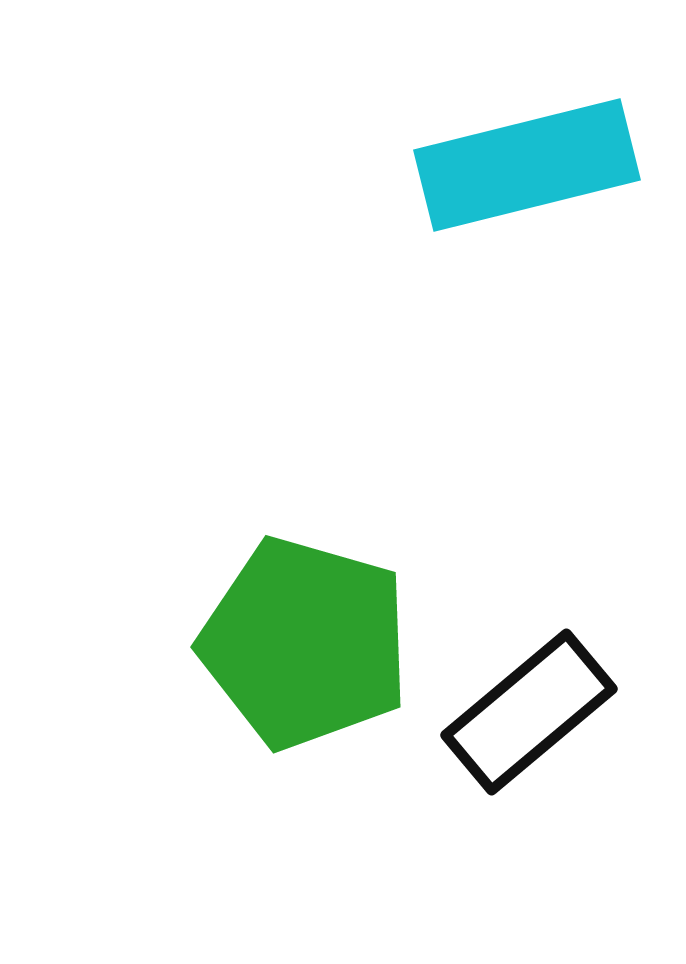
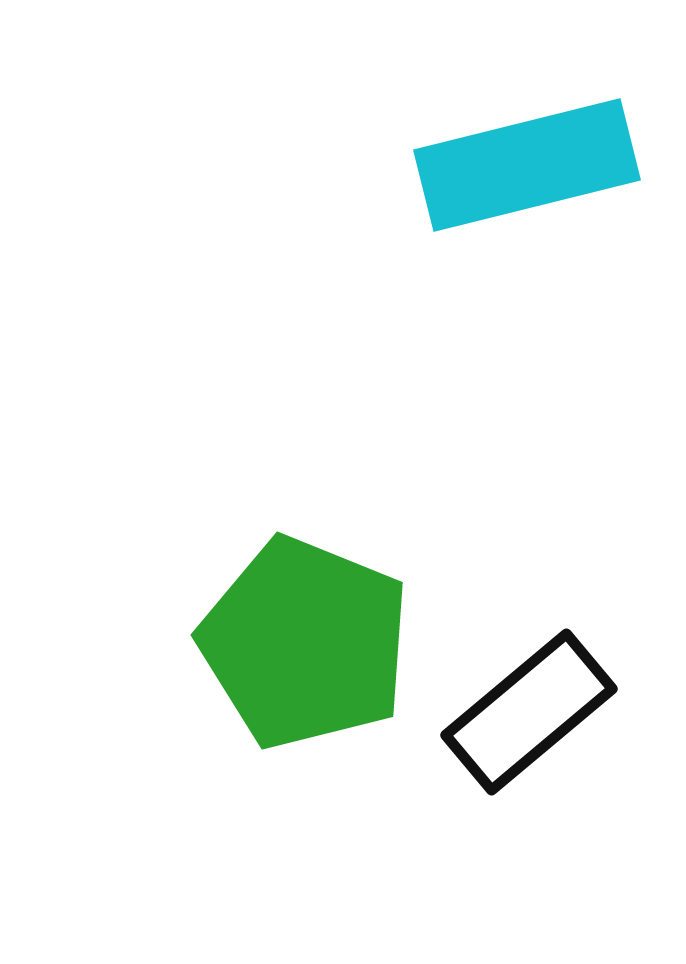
green pentagon: rotated 6 degrees clockwise
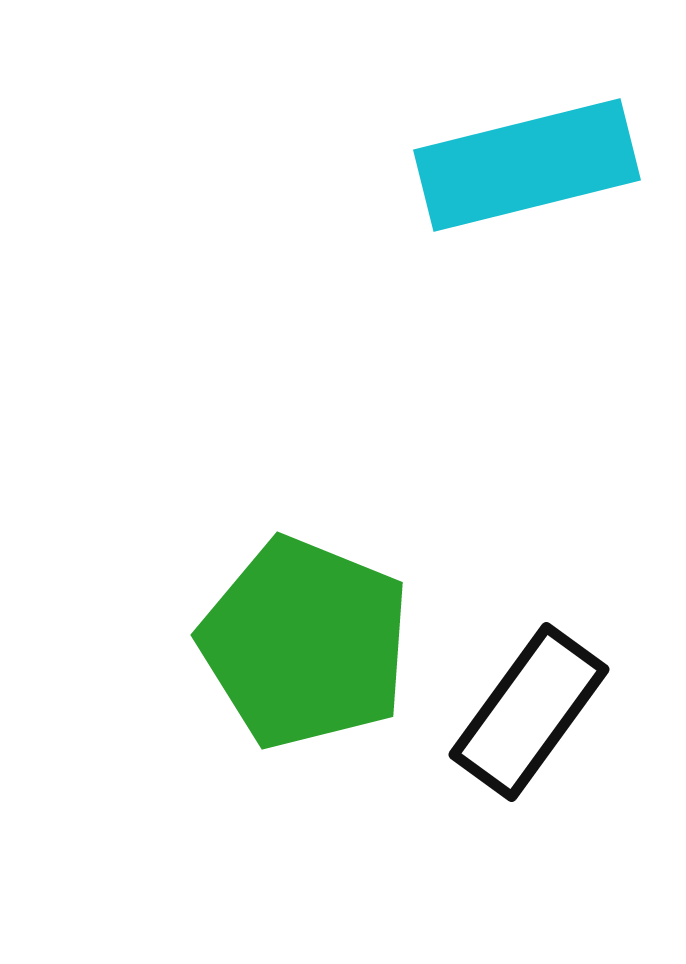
black rectangle: rotated 14 degrees counterclockwise
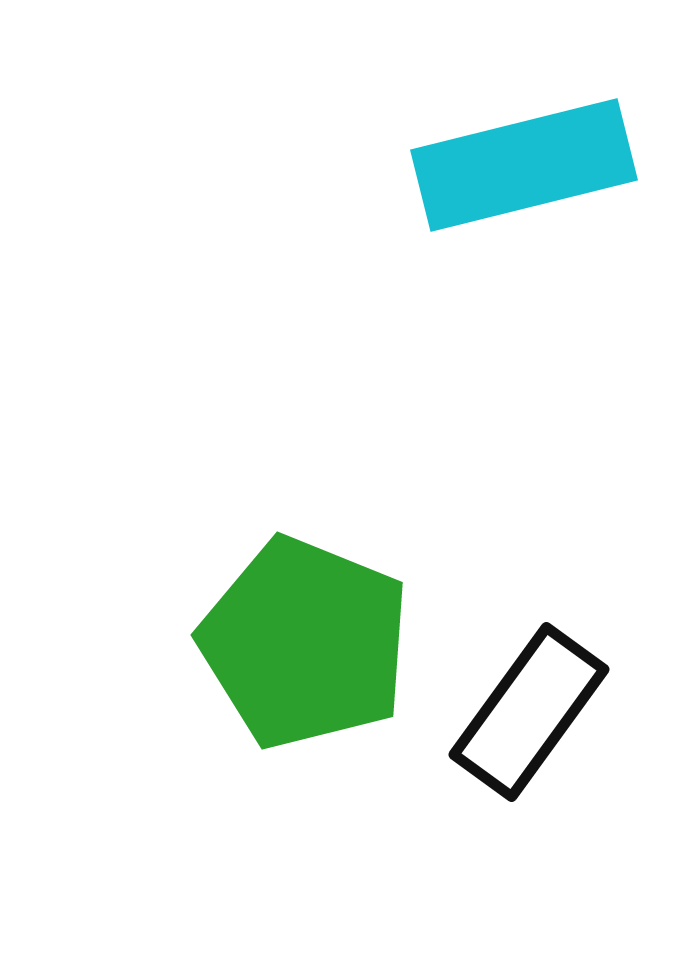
cyan rectangle: moved 3 px left
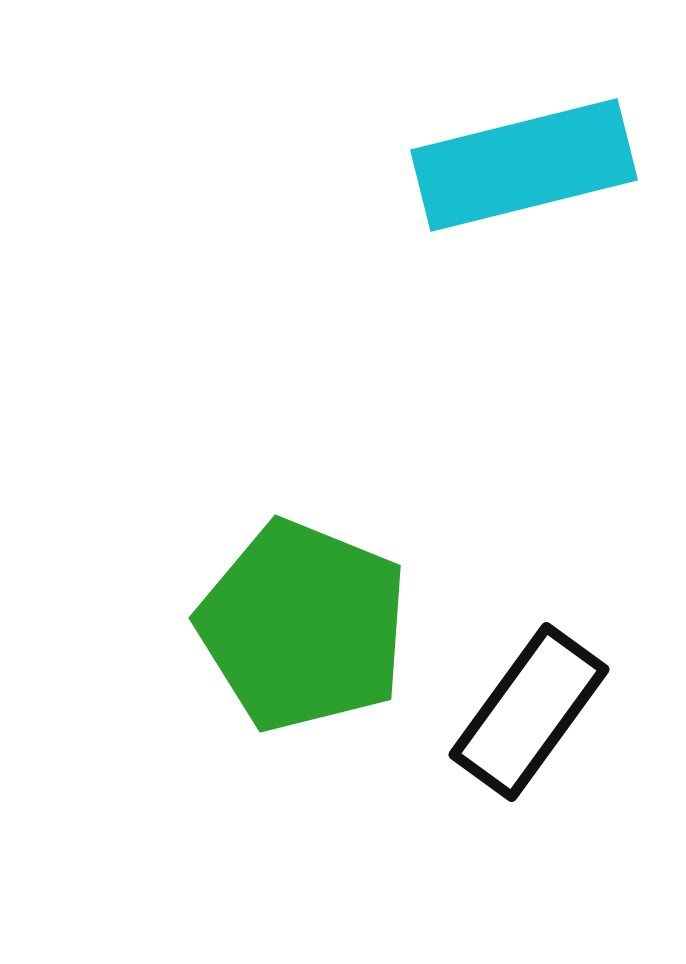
green pentagon: moved 2 px left, 17 px up
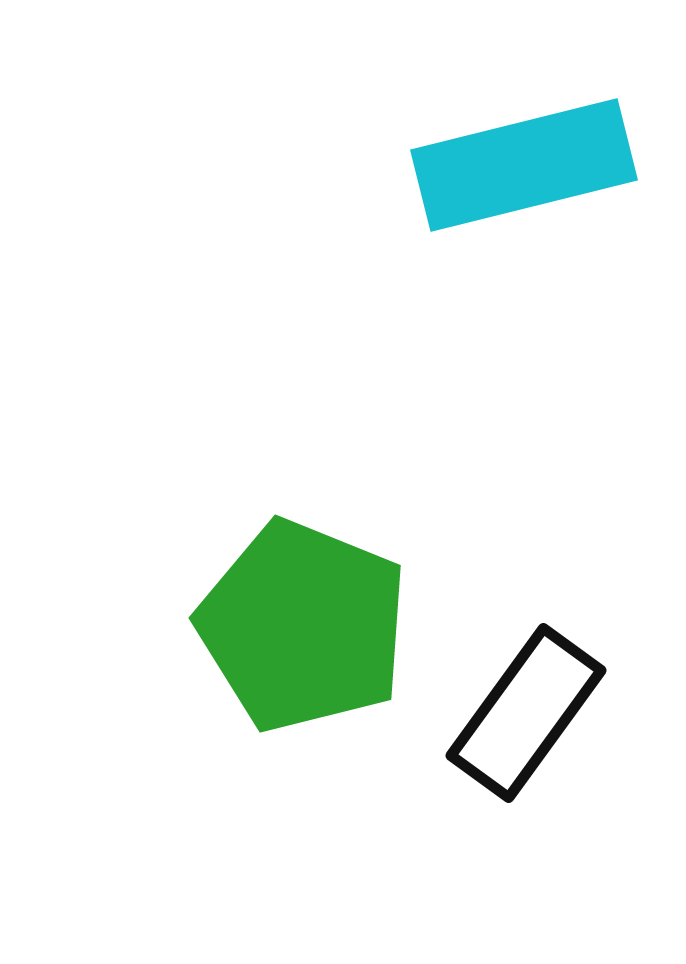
black rectangle: moved 3 px left, 1 px down
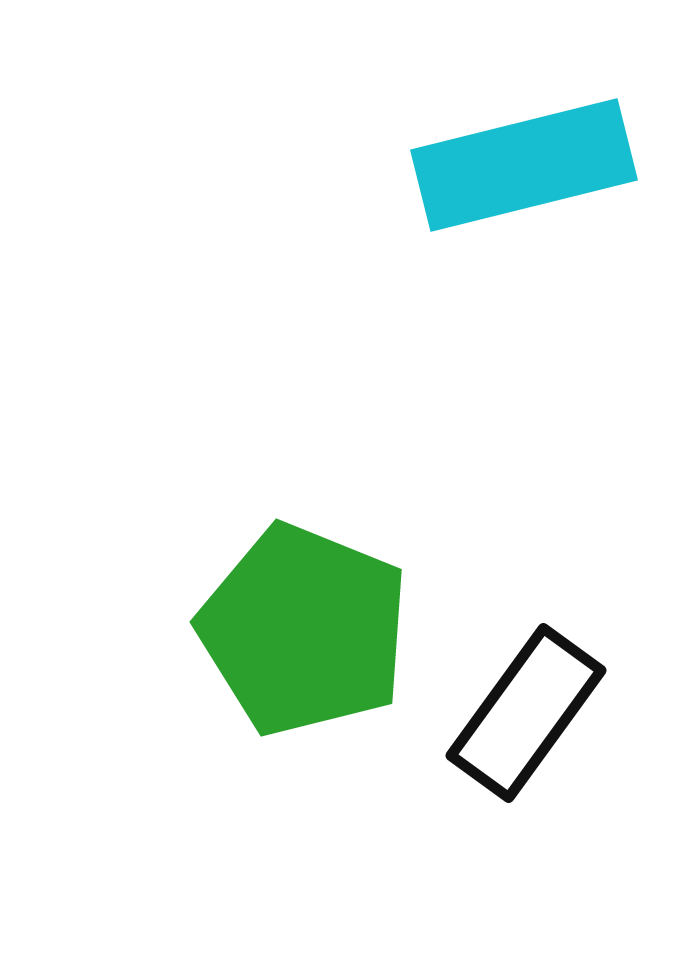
green pentagon: moved 1 px right, 4 px down
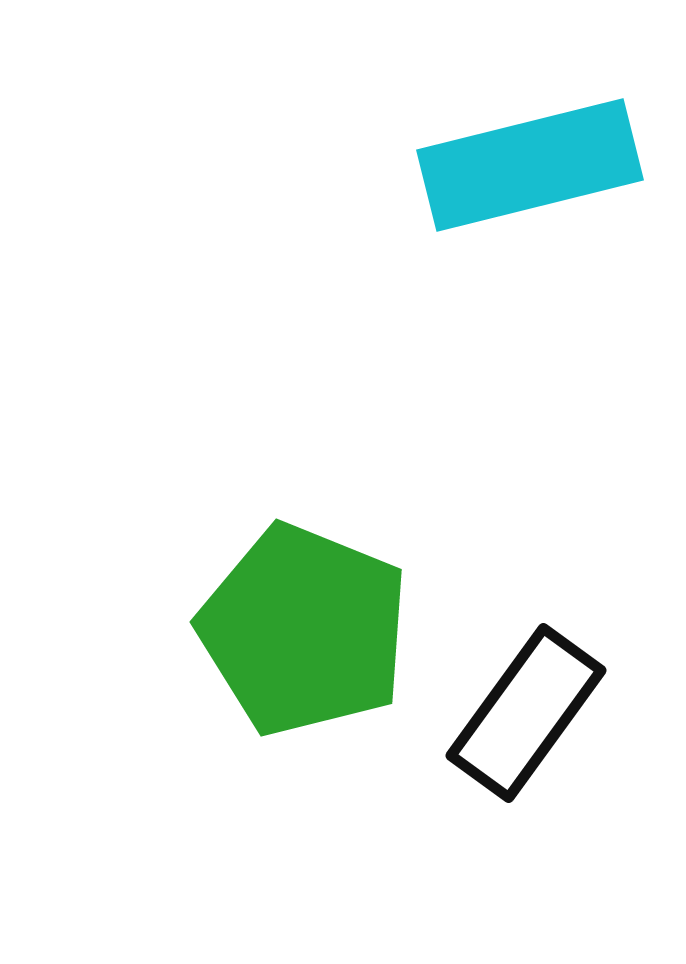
cyan rectangle: moved 6 px right
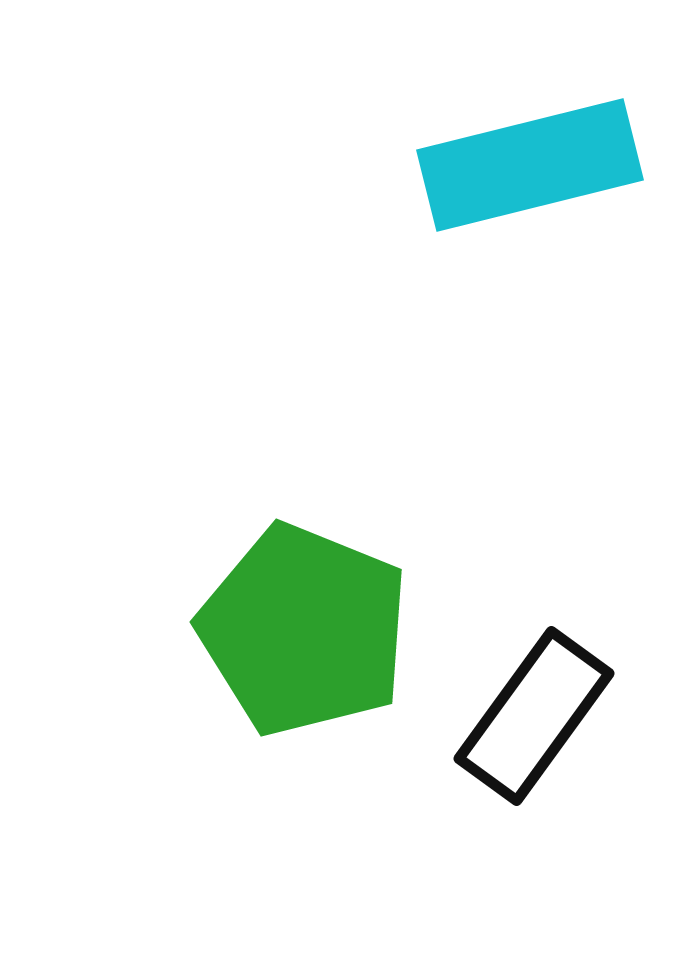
black rectangle: moved 8 px right, 3 px down
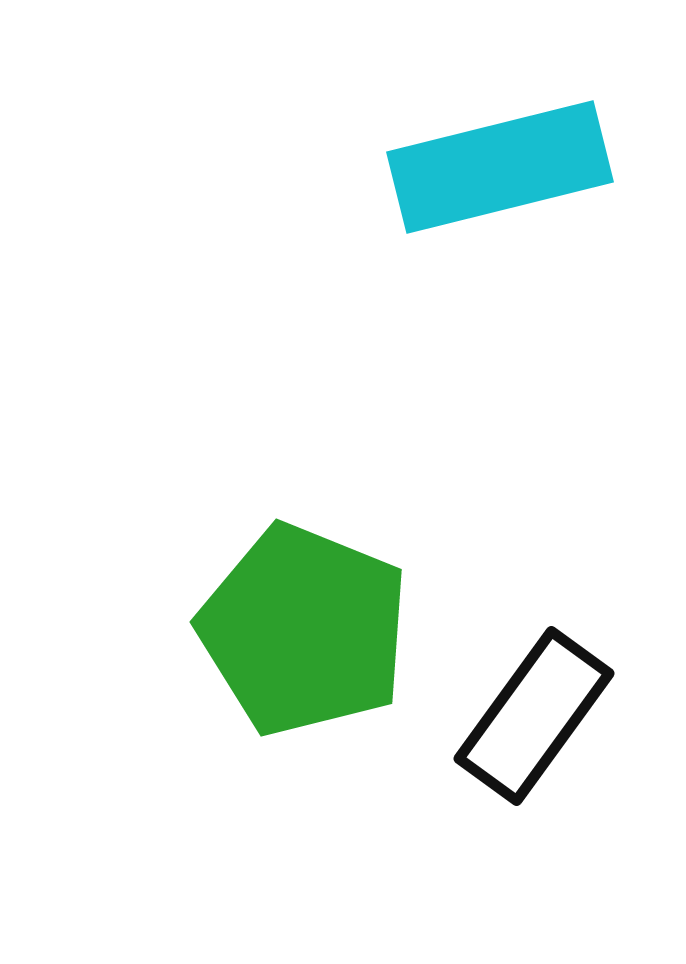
cyan rectangle: moved 30 px left, 2 px down
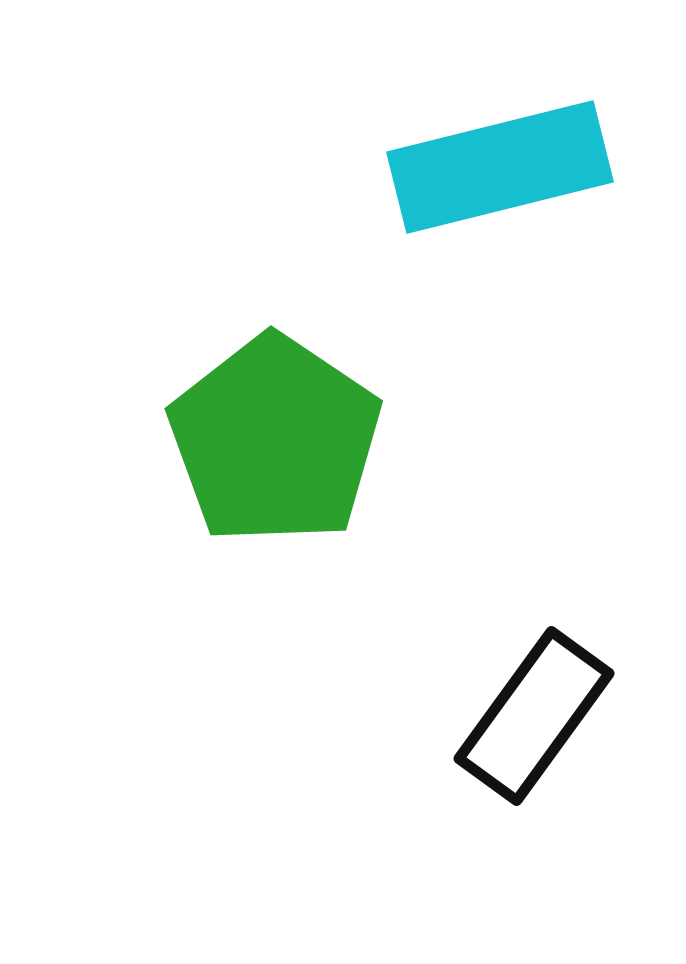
green pentagon: moved 29 px left, 190 px up; rotated 12 degrees clockwise
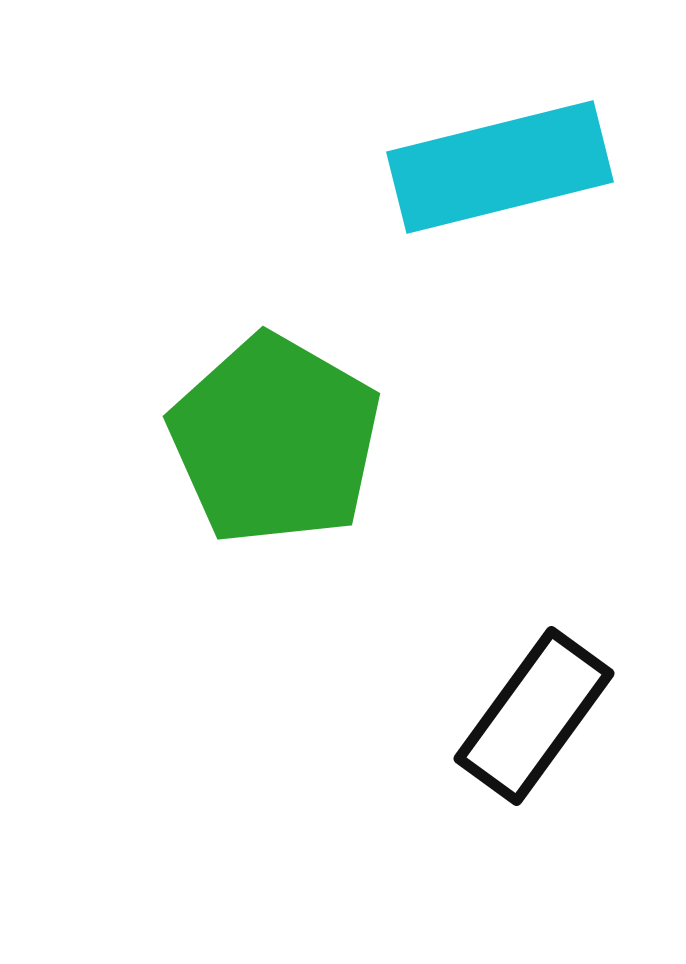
green pentagon: rotated 4 degrees counterclockwise
